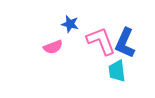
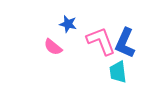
blue star: moved 2 px left
pink semicircle: rotated 60 degrees clockwise
cyan trapezoid: moved 1 px right, 1 px down
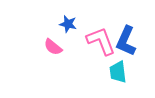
blue L-shape: moved 1 px right, 2 px up
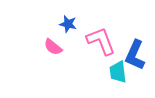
blue L-shape: moved 9 px right, 14 px down
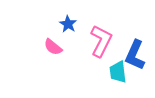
blue star: rotated 18 degrees clockwise
pink L-shape: rotated 48 degrees clockwise
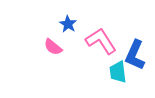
pink L-shape: rotated 60 degrees counterclockwise
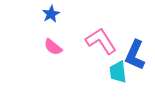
blue star: moved 17 px left, 10 px up; rotated 12 degrees clockwise
